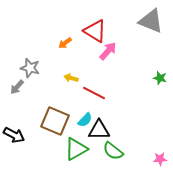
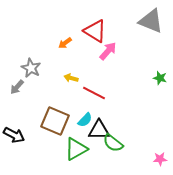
gray star: moved 1 px right; rotated 12 degrees clockwise
green semicircle: moved 8 px up
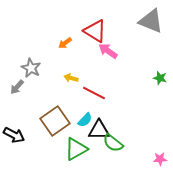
pink arrow: rotated 96 degrees counterclockwise
brown square: rotated 32 degrees clockwise
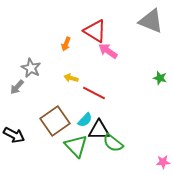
orange arrow: moved 1 px right, 1 px down; rotated 32 degrees counterclockwise
green triangle: moved 3 px up; rotated 45 degrees counterclockwise
pink star: moved 3 px right, 3 px down
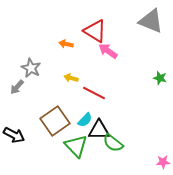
orange arrow: rotated 80 degrees clockwise
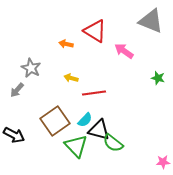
pink arrow: moved 16 px right
green star: moved 2 px left
gray arrow: moved 3 px down
red line: rotated 35 degrees counterclockwise
black triangle: rotated 15 degrees clockwise
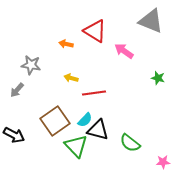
gray star: moved 3 px up; rotated 18 degrees counterclockwise
black triangle: moved 1 px left
green semicircle: moved 17 px right
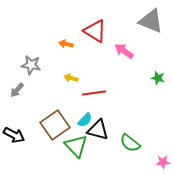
brown square: moved 4 px down
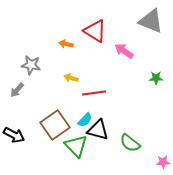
green star: moved 2 px left; rotated 16 degrees counterclockwise
